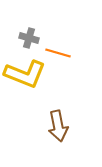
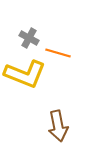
gray cross: rotated 12 degrees clockwise
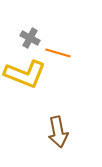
gray cross: moved 1 px right
brown arrow: moved 6 px down
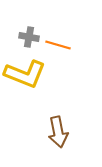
gray cross: moved 1 px left, 1 px up; rotated 18 degrees counterclockwise
orange line: moved 8 px up
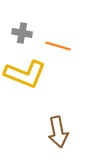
gray cross: moved 7 px left, 4 px up
orange line: moved 1 px down
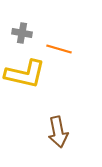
orange line: moved 1 px right, 3 px down
yellow L-shape: rotated 9 degrees counterclockwise
